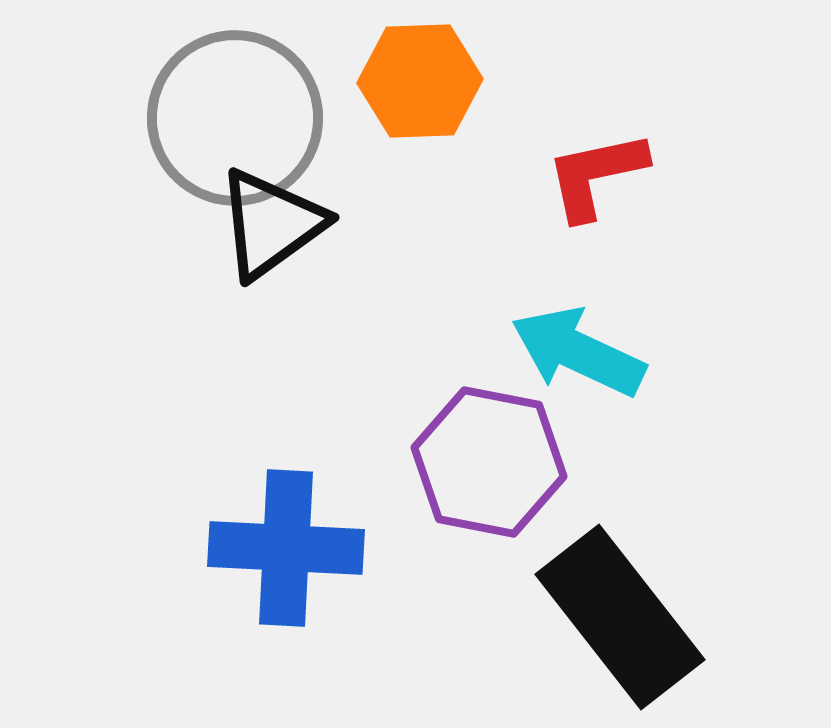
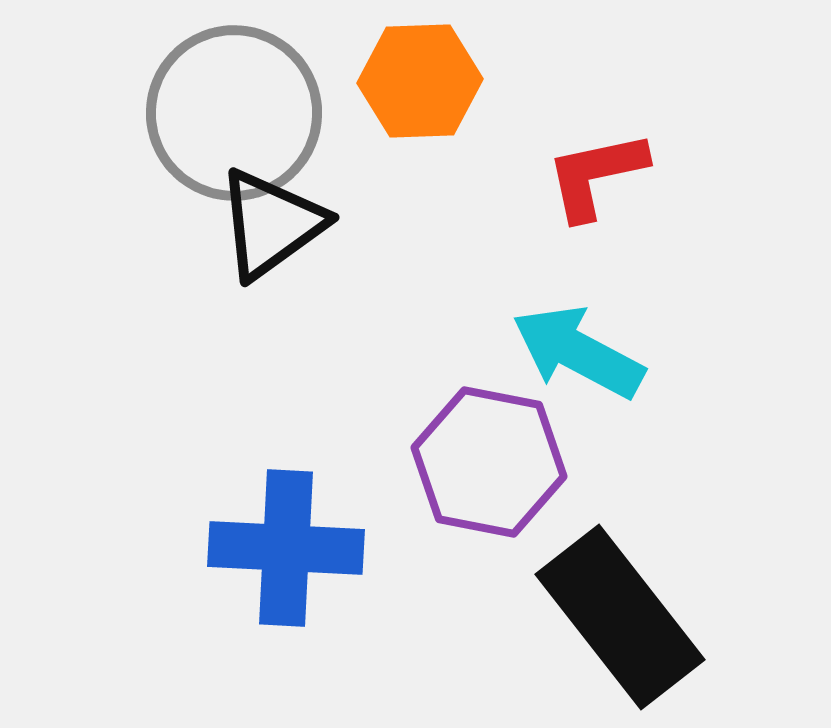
gray circle: moved 1 px left, 5 px up
cyan arrow: rotated 3 degrees clockwise
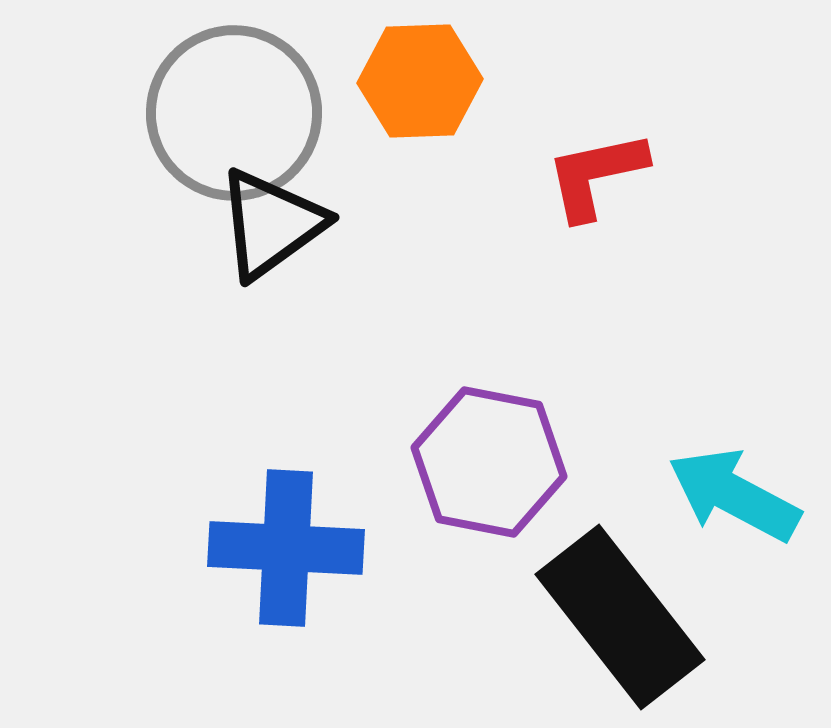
cyan arrow: moved 156 px right, 143 px down
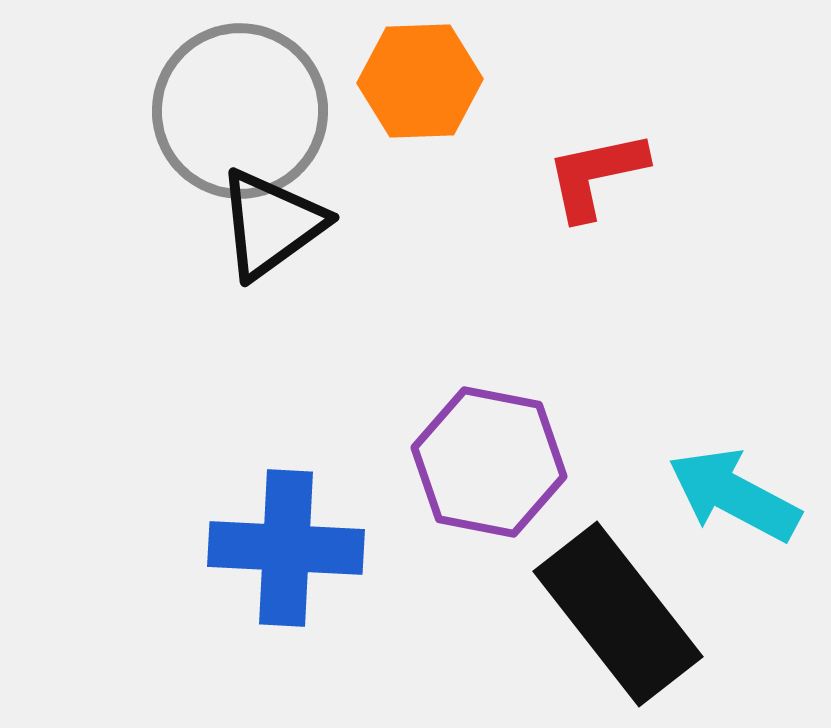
gray circle: moved 6 px right, 2 px up
black rectangle: moved 2 px left, 3 px up
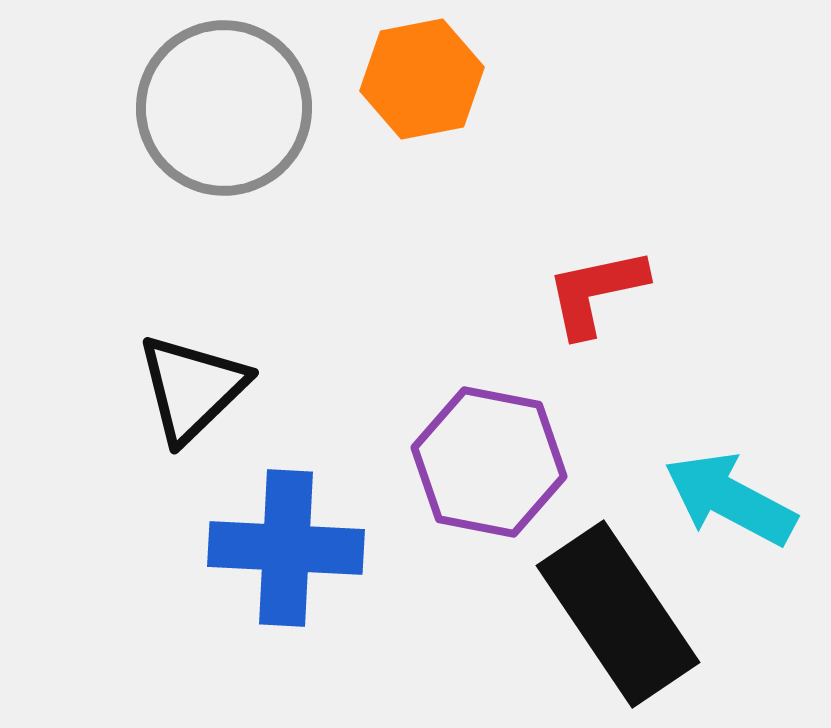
orange hexagon: moved 2 px right, 2 px up; rotated 9 degrees counterclockwise
gray circle: moved 16 px left, 3 px up
red L-shape: moved 117 px down
black triangle: moved 79 px left, 164 px down; rotated 8 degrees counterclockwise
cyan arrow: moved 4 px left, 4 px down
black rectangle: rotated 4 degrees clockwise
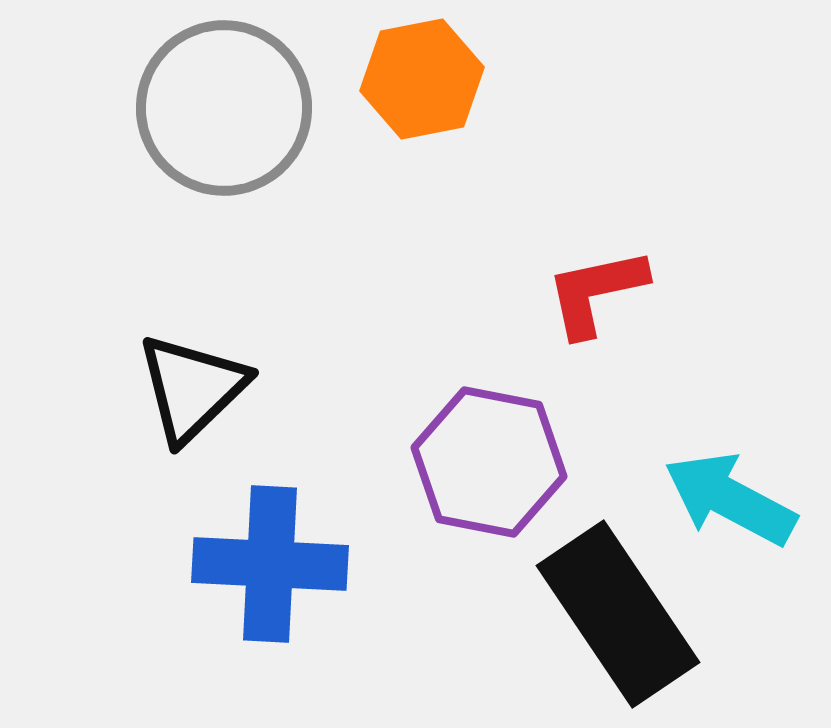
blue cross: moved 16 px left, 16 px down
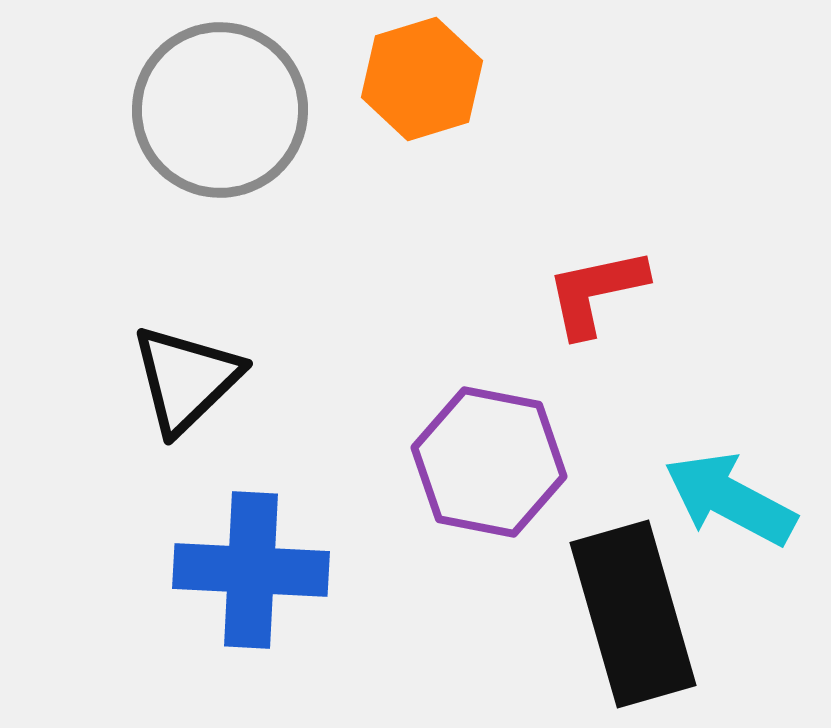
orange hexagon: rotated 6 degrees counterclockwise
gray circle: moved 4 px left, 2 px down
black triangle: moved 6 px left, 9 px up
blue cross: moved 19 px left, 6 px down
black rectangle: moved 15 px right; rotated 18 degrees clockwise
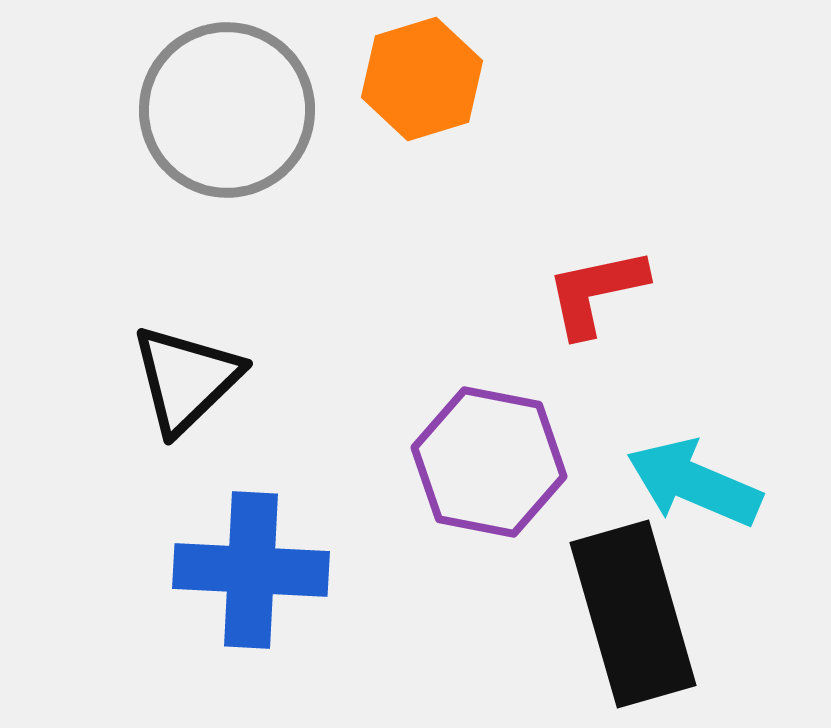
gray circle: moved 7 px right
cyan arrow: moved 36 px left, 16 px up; rotated 5 degrees counterclockwise
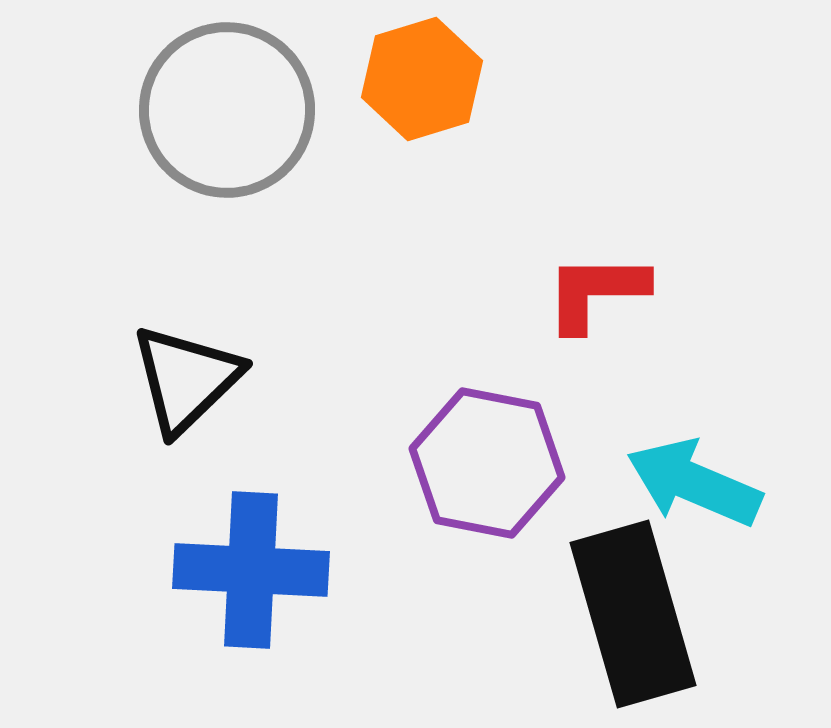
red L-shape: rotated 12 degrees clockwise
purple hexagon: moved 2 px left, 1 px down
